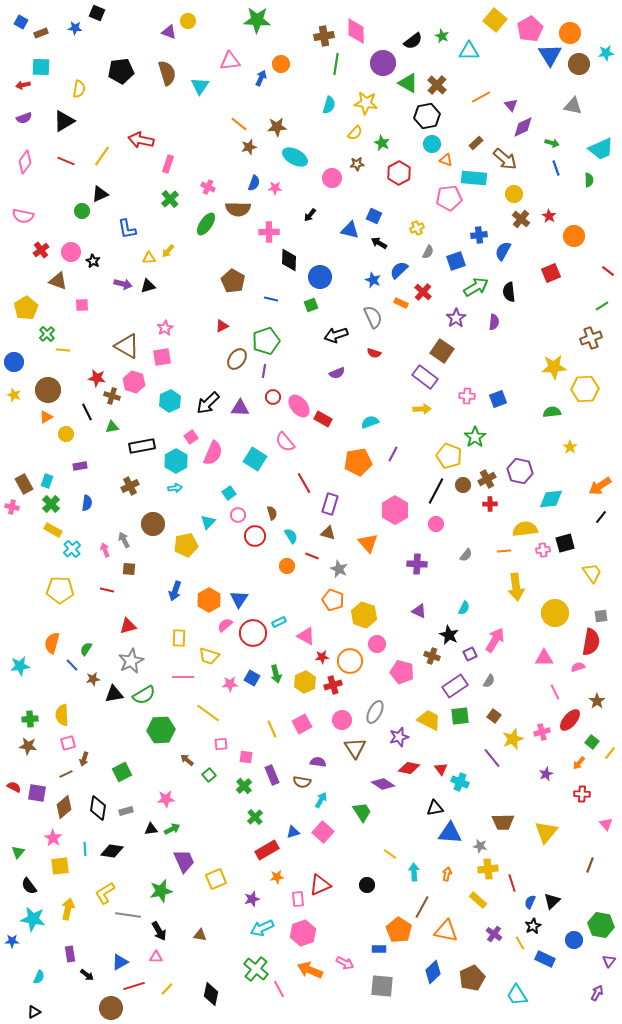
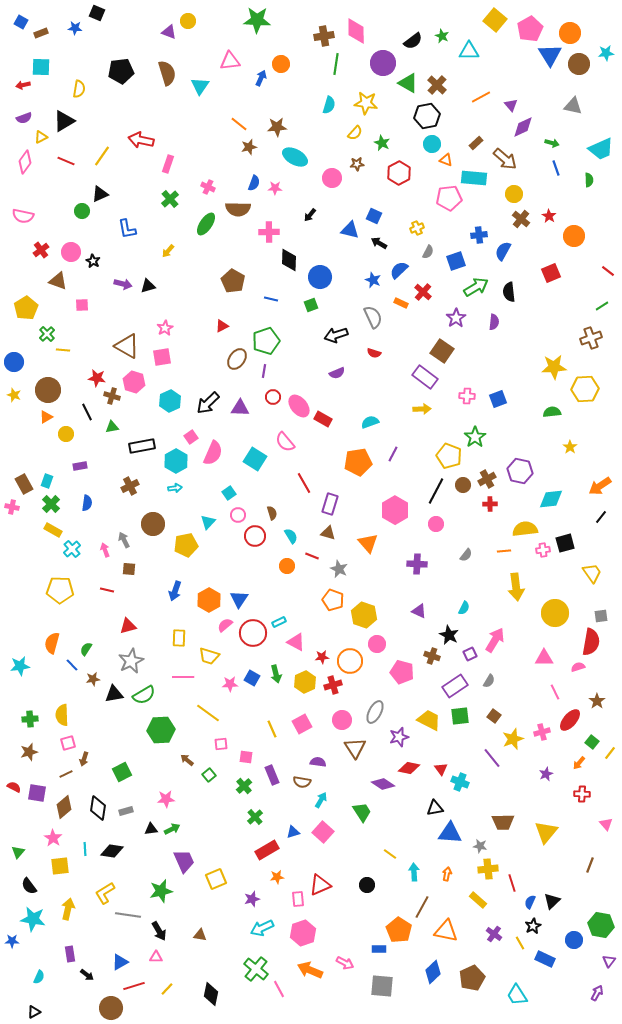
yellow triangle at (149, 258): moved 108 px left, 121 px up; rotated 24 degrees counterclockwise
pink triangle at (306, 636): moved 10 px left, 6 px down
brown star at (28, 746): moved 1 px right, 6 px down; rotated 24 degrees counterclockwise
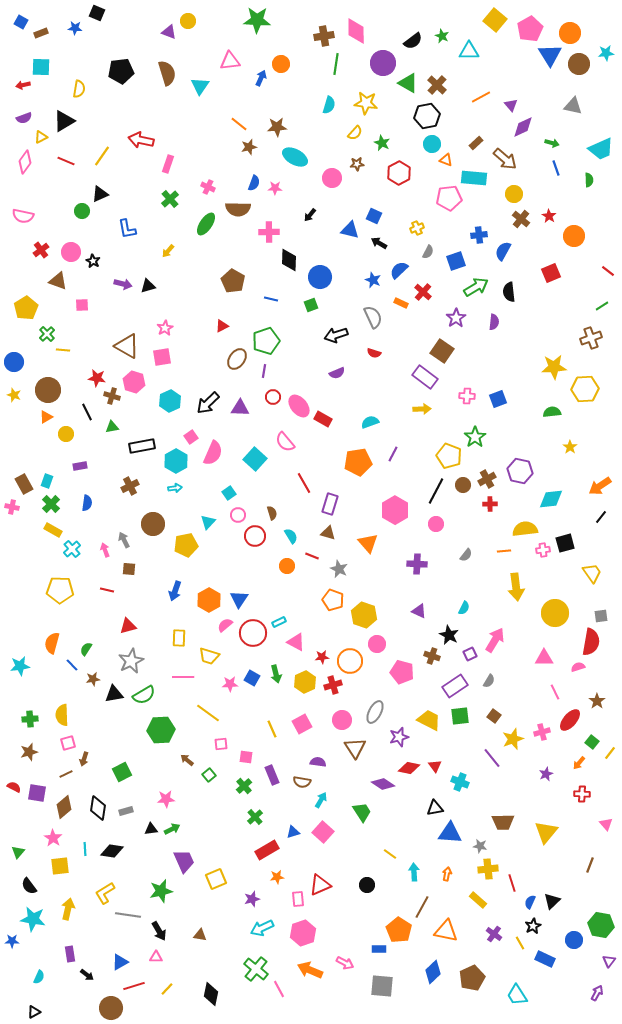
cyan square at (255, 459): rotated 10 degrees clockwise
red triangle at (441, 769): moved 6 px left, 3 px up
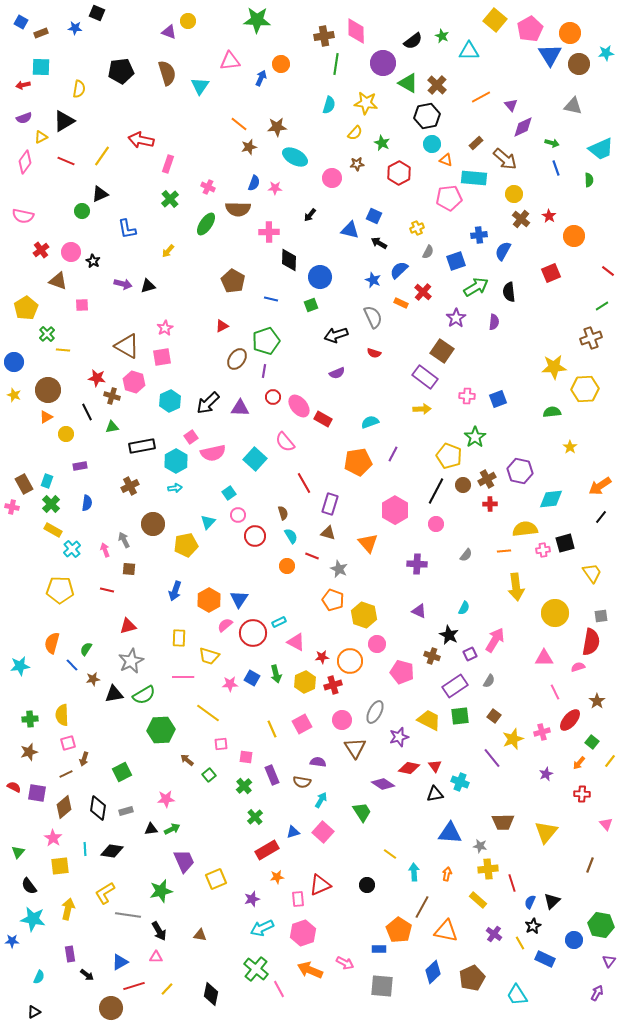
pink semicircle at (213, 453): rotated 55 degrees clockwise
brown semicircle at (272, 513): moved 11 px right
yellow line at (610, 753): moved 8 px down
black triangle at (435, 808): moved 14 px up
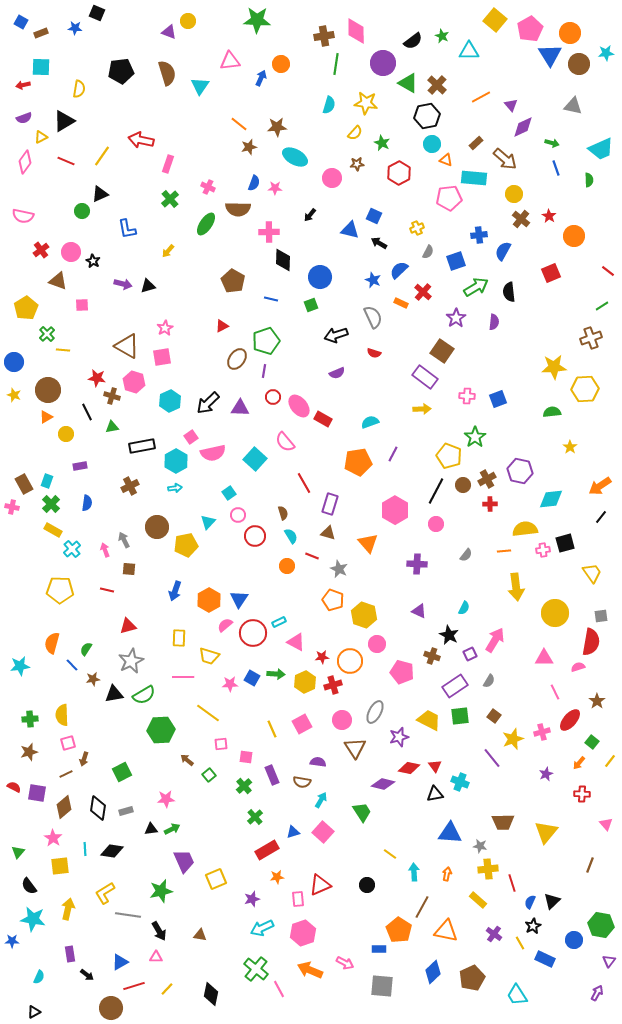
black diamond at (289, 260): moved 6 px left
brown circle at (153, 524): moved 4 px right, 3 px down
green arrow at (276, 674): rotated 72 degrees counterclockwise
purple diamond at (383, 784): rotated 20 degrees counterclockwise
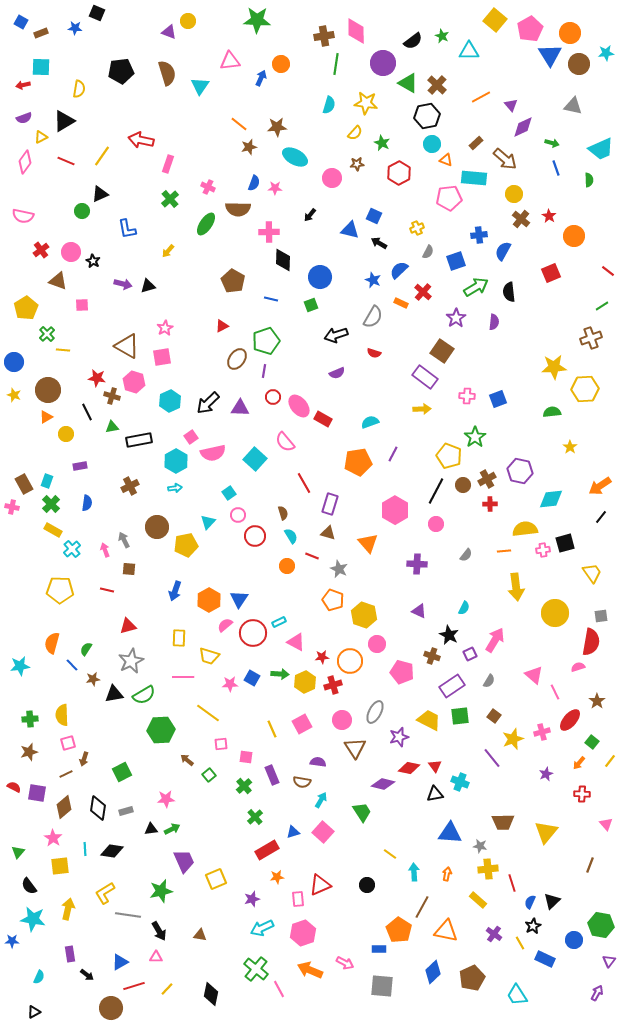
gray semicircle at (373, 317): rotated 55 degrees clockwise
black rectangle at (142, 446): moved 3 px left, 6 px up
pink triangle at (544, 658): moved 10 px left, 17 px down; rotated 42 degrees clockwise
green arrow at (276, 674): moved 4 px right
purple rectangle at (455, 686): moved 3 px left
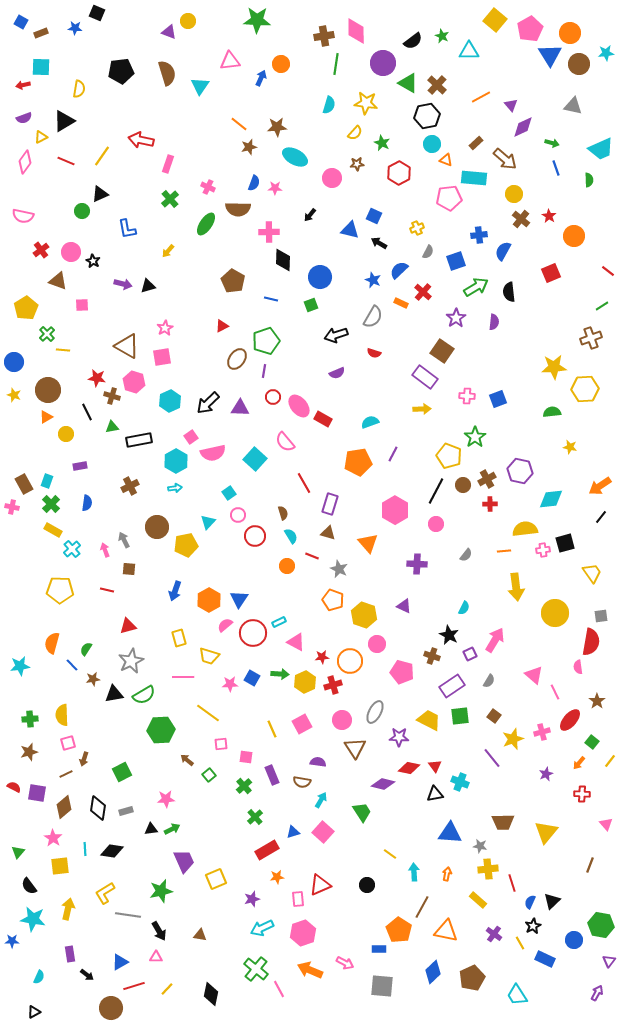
yellow star at (570, 447): rotated 24 degrees counterclockwise
purple triangle at (419, 611): moved 15 px left, 5 px up
yellow rectangle at (179, 638): rotated 18 degrees counterclockwise
pink semicircle at (578, 667): rotated 80 degrees counterclockwise
purple star at (399, 737): rotated 18 degrees clockwise
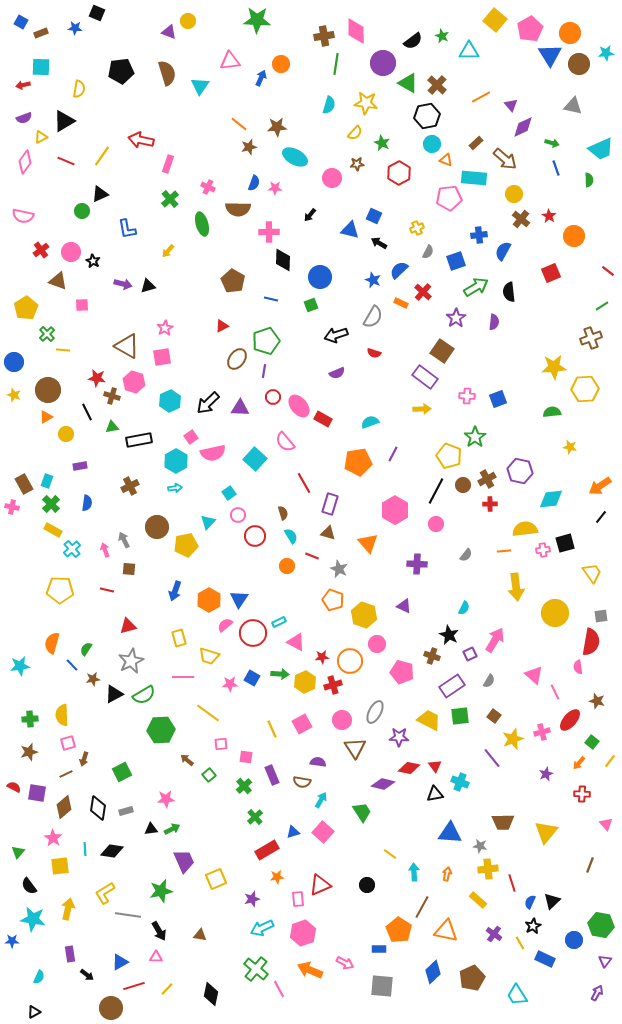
green ellipse at (206, 224): moved 4 px left; rotated 50 degrees counterclockwise
black triangle at (114, 694): rotated 18 degrees counterclockwise
brown star at (597, 701): rotated 21 degrees counterclockwise
purple triangle at (609, 961): moved 4 px left
